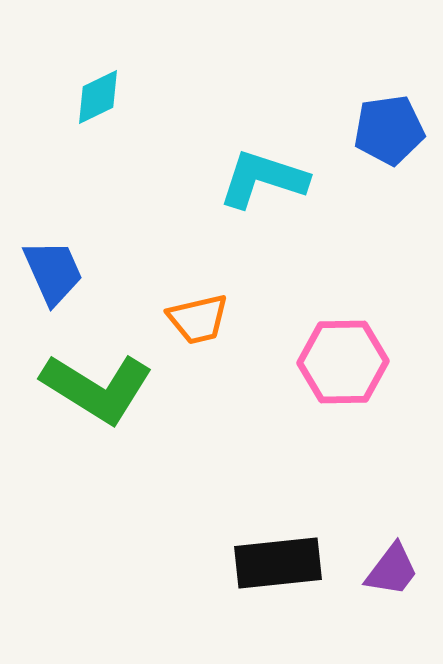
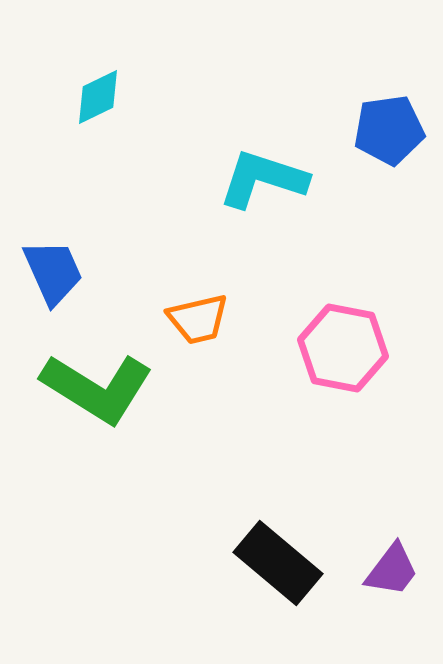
pink hexagon: moved 14 px up; rotated 12 degrees clockwise
black rectangle: rotated 46 degrees clockwise
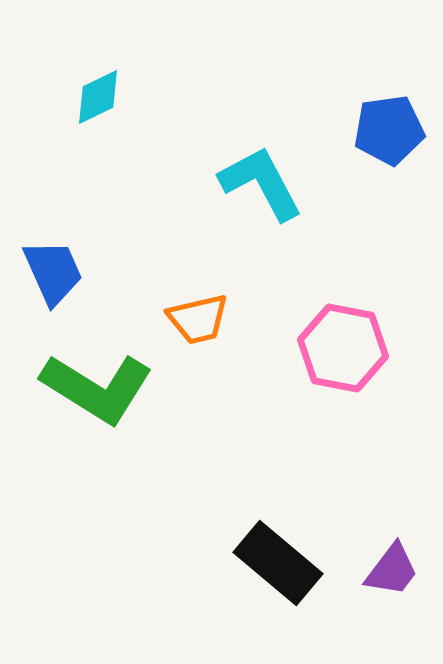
cyan L-shape: moved 2 px left, 4 px down; rotated 44 degrees clockwise
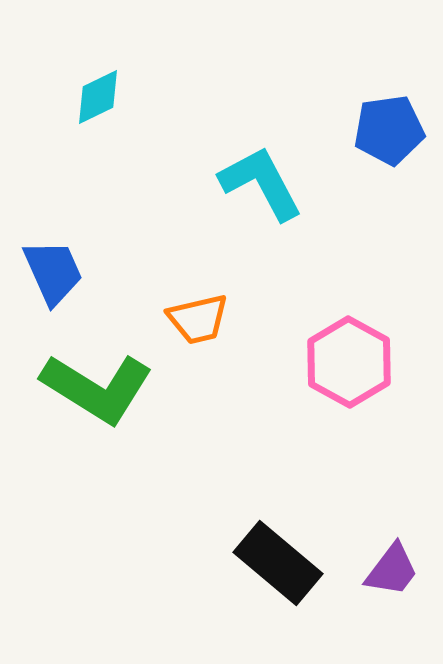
pink hexagon: moved 6 px right, 14 px down; rotated 18 degrees clockwise
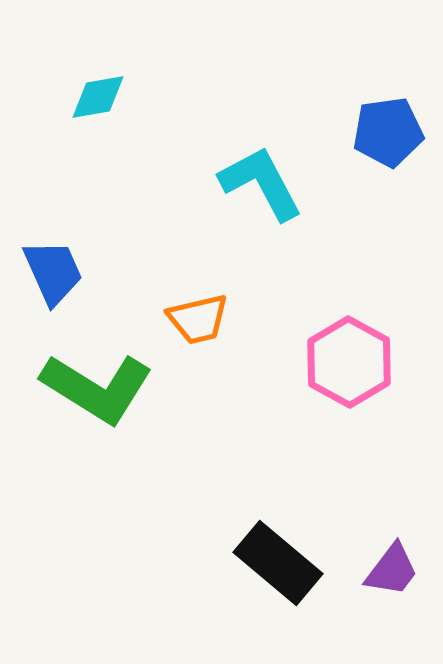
cyan diamond: rotated 16 degrees clockwise
blue pentagon: moved 1 px left, 2 px down
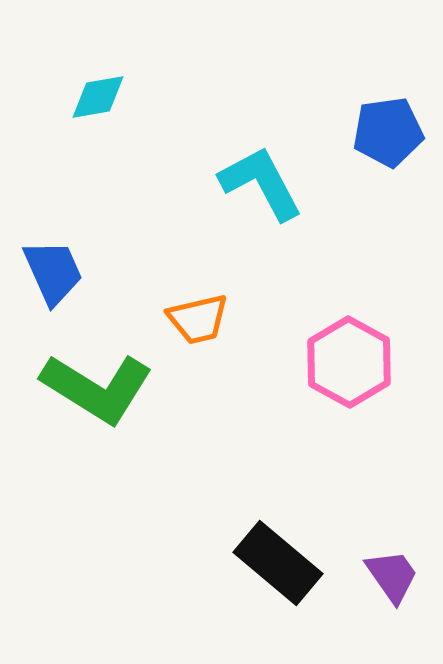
purple trapezoid: moved 6 px down; rotated 72 degrees counterclockwise
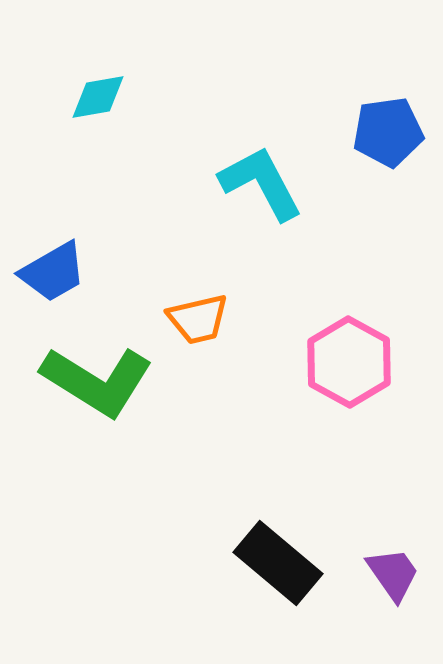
blue trapezoid: rotated 84 degrees clockwise
green L-shape: moved 7 px up
purple trapezoid: moved 1 px right, 2 px up
